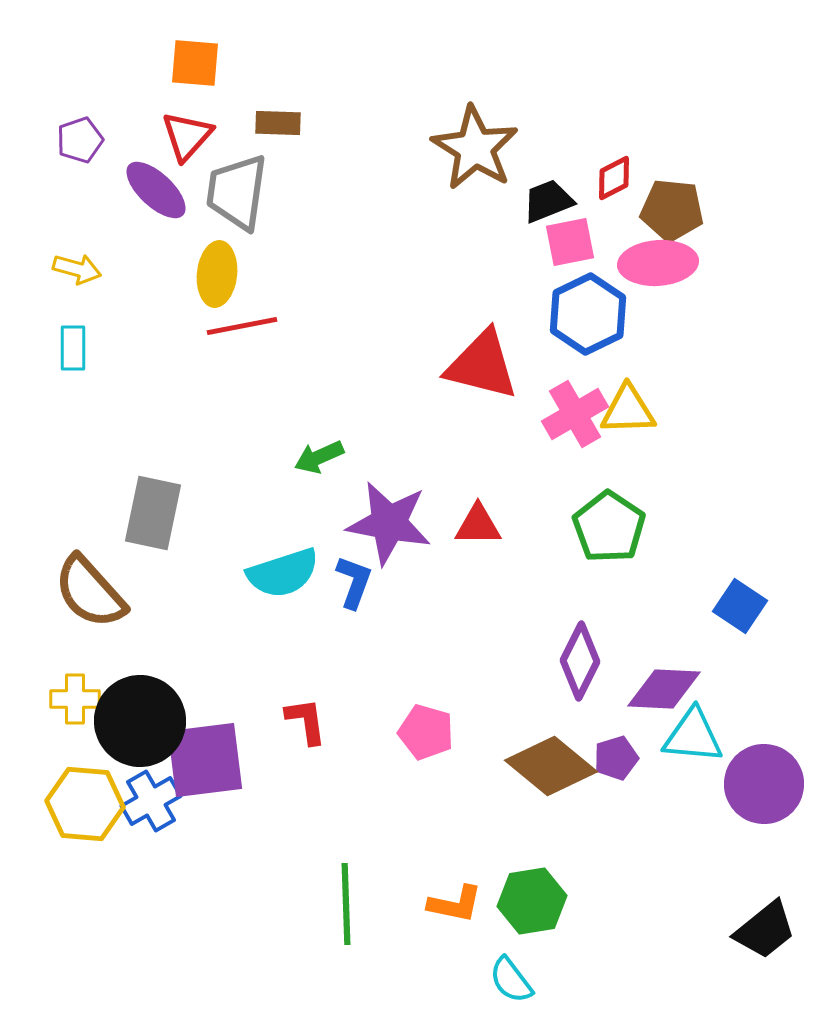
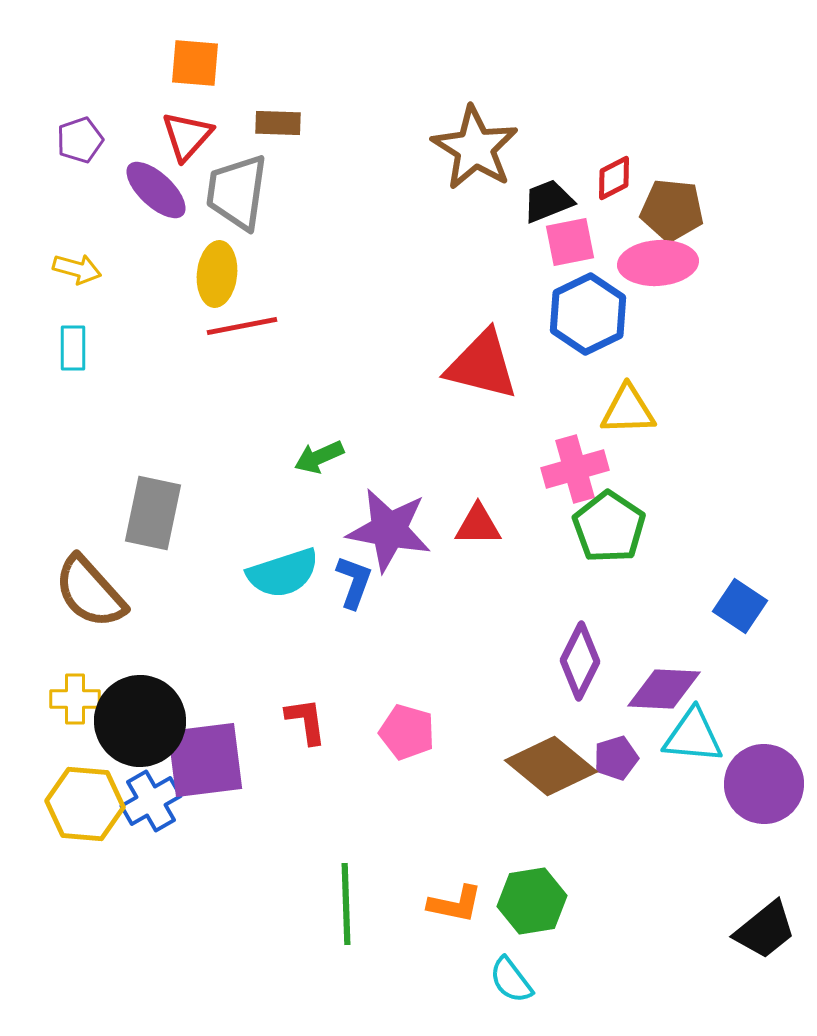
pink cross at (575, 414): moved 55 px down; rotated 14 degrees clockwise
purple star at (389, 523): moved 7 px down
pink pentagon at (426, 732): moved 19 px left
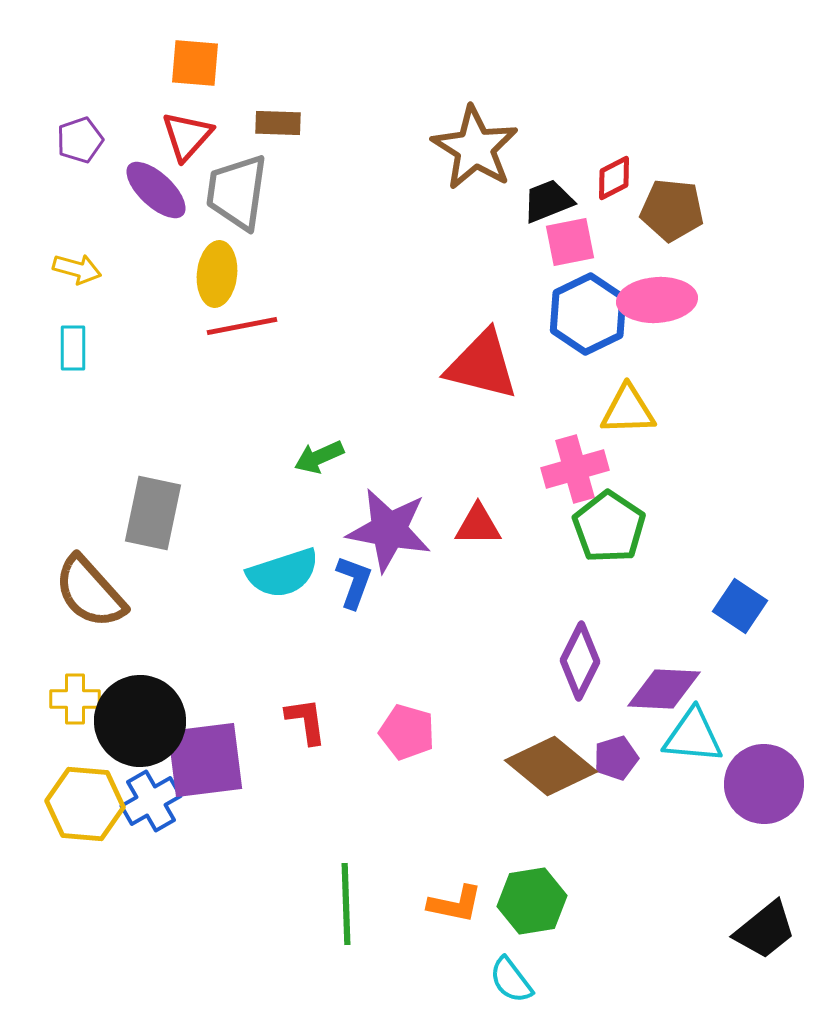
pink ellipse at (658, 263): moved 1 px left, 37 px down
